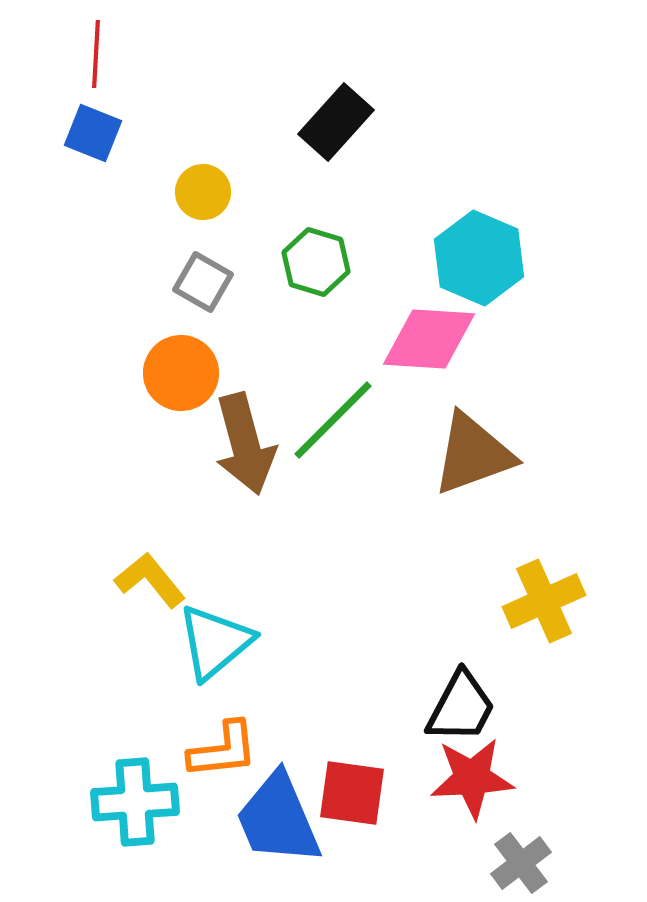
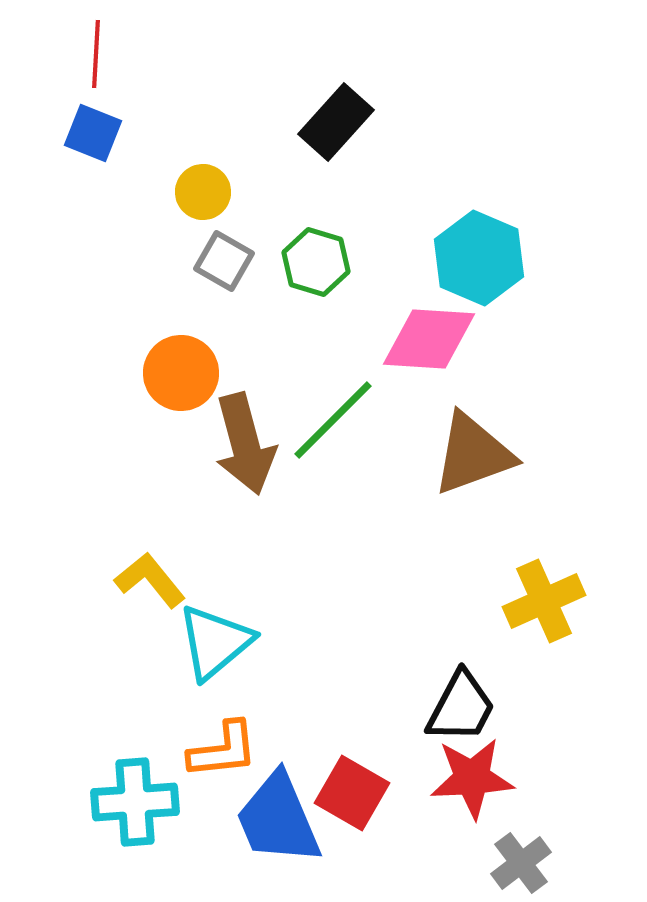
gray square: moved 21 px right, 21 px up
red square: rotated 22 degrees clockwise
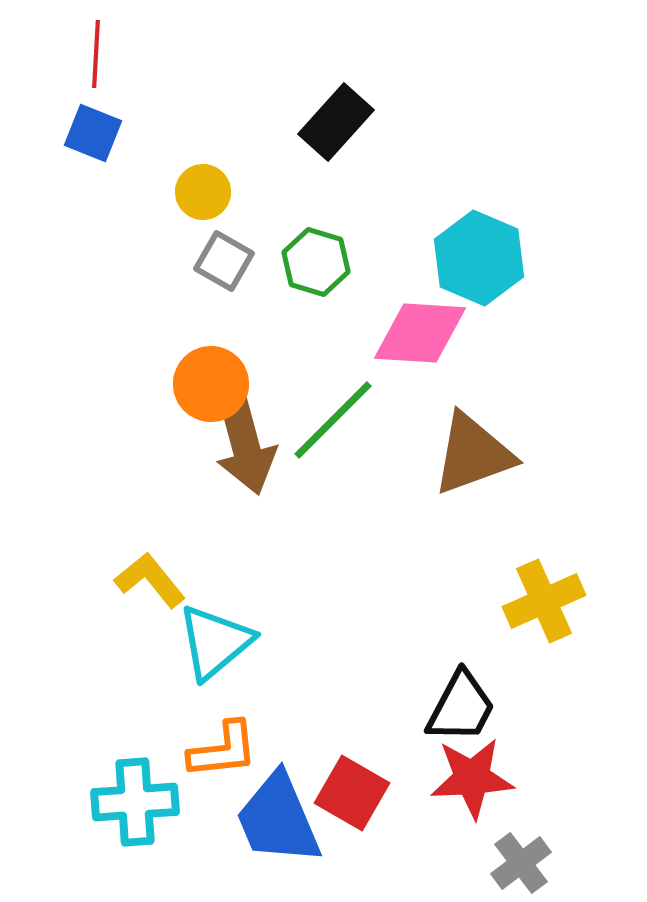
pink diamond: moved 9 px left, 6 px up
orange circle: moved 30 px right, 11 px down
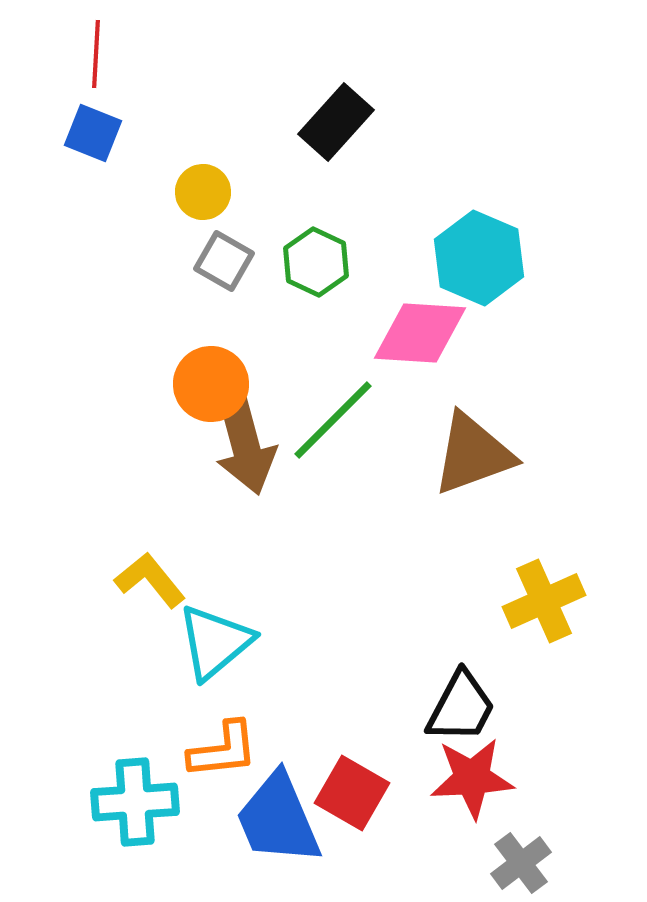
green hexagon: rotated 8 degrees clockwise
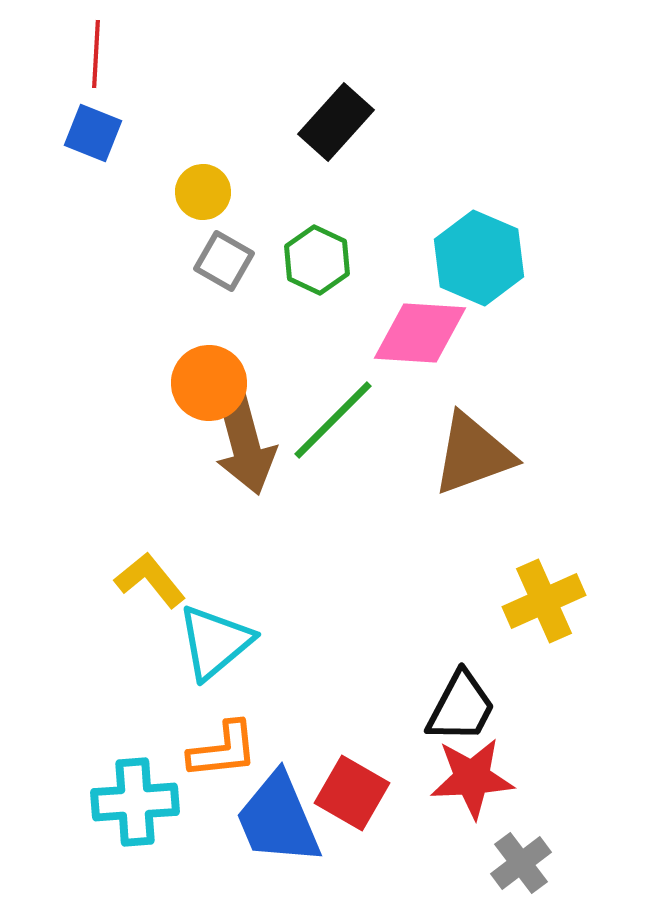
green hexagon: moved 1 px right, 2 px up
orange circle: moved 2 px left, 1 px up
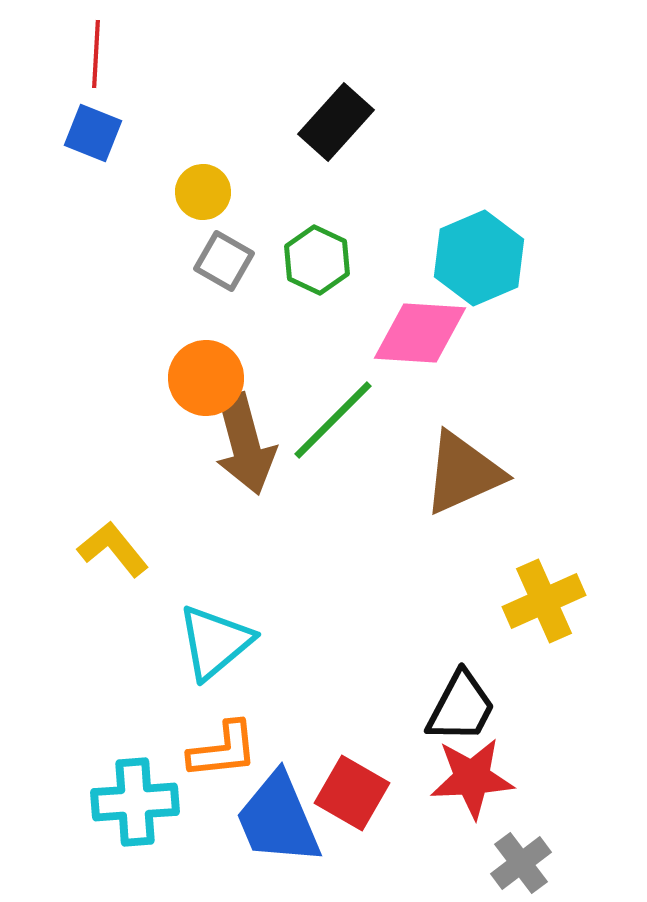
cyan hexagon: rotated 14 degrees clockwise
orange circle: moved 3 px left, 5 px up
brown triangle: moved 10 px left, 19 px down; rotated 4 degrees counterclockwise
yellow L-shape: moved 37 px left, 31 px up
